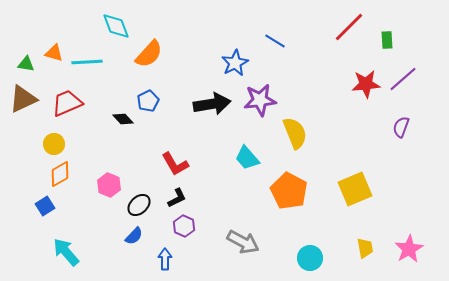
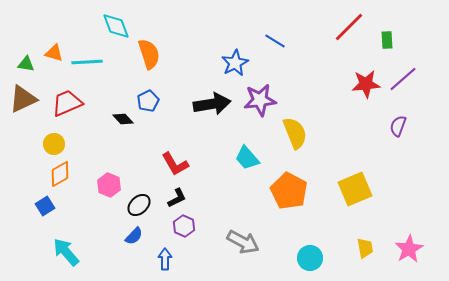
orange semicircle: rotated 60 degrees counterclockwise
purple semicircle: moved 3 px left, 1 px up
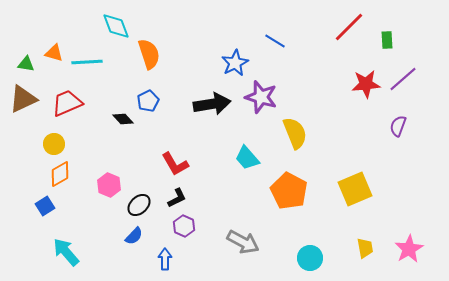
purple star: moved 1 px right, 3 px up; rotated 24 degrees clockwise
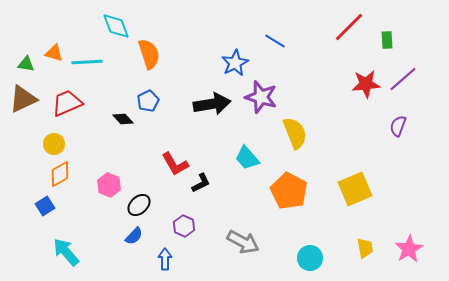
black L-shape: moved 24 px right, 15 px up
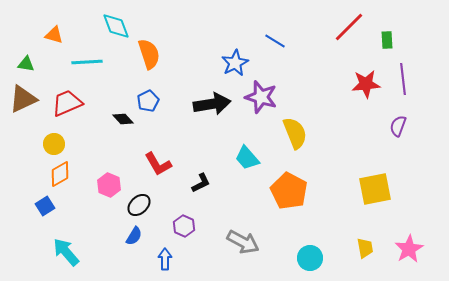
orange triangle: moved 18 px up
purple line: rotated 56 degrees counterclockwise
red L-shape: moved 17 px left
yellow square: moved 20 px right; rotated 12 degrees clockwise
blue semicircle: rotated 12 degrees counterclockwise
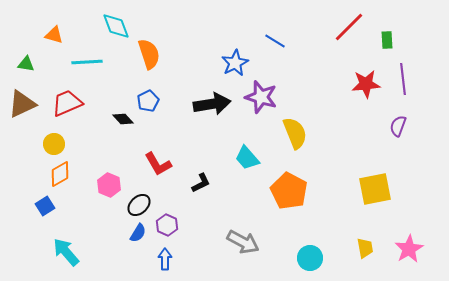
brown triangle: moved 1 px left, 5 px down
purple hexagon: moved 17 px left, 1 px up
blue semicircle: moved 4 px right, 3 px up
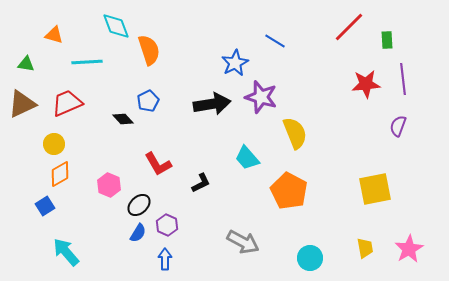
orange semicircle: moved 4 px up
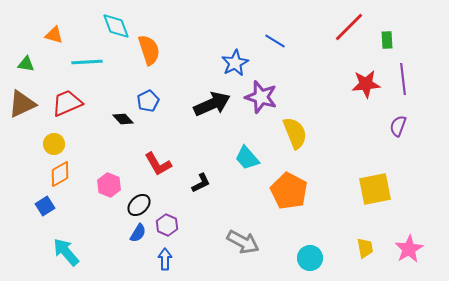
black arrow: rotated 15 degrees counterclockwise
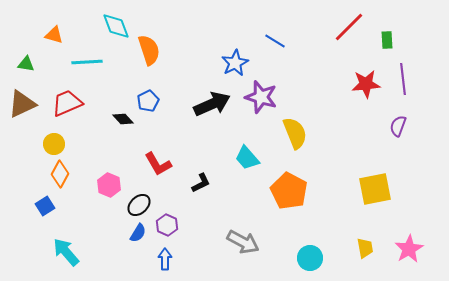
orange diamond: rotated 32 degrees counterclockwise
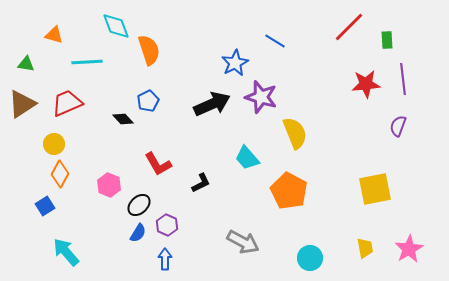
brown triangle: rotated 8 degrees counterclockwise
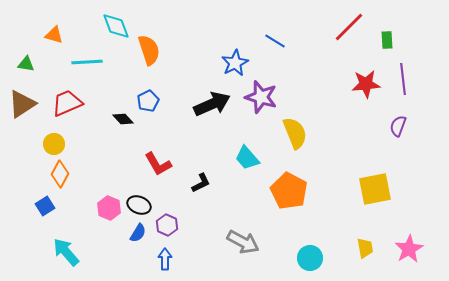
pink hexagon: moved 23 px down
black ellipse: rotated 65 degrees clockwise
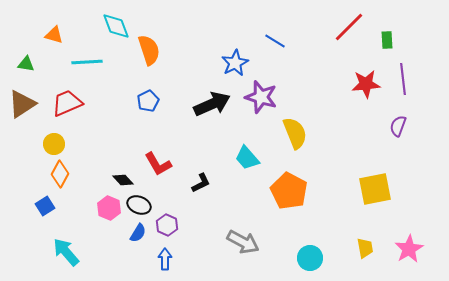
black diamond: moved 61 px down
